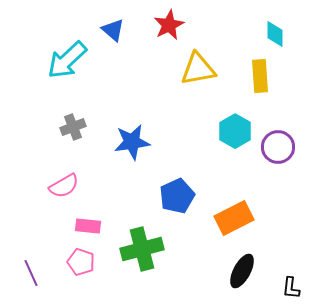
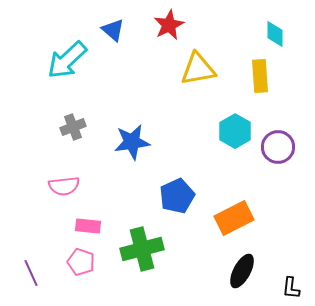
pink semicircle: rotated 24 degrees clockwise
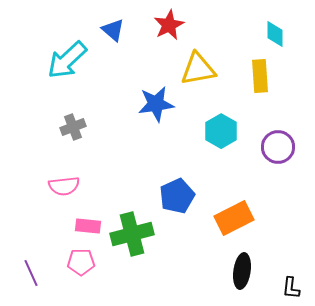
cyan hexagon: moved 14 px left
blue star: moved 24 px right, 38 px up
green cross: moved 10 px left, 15 px up
pink pentagon: rotated 20 degrees counterclockwise
black ellipse: rotated 20 degrees counterclockwise
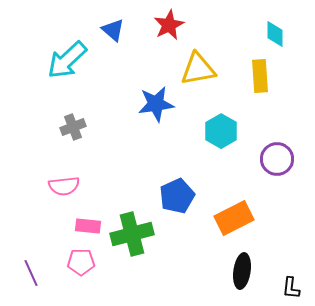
purple circle: moved 1 px left, 12 px down
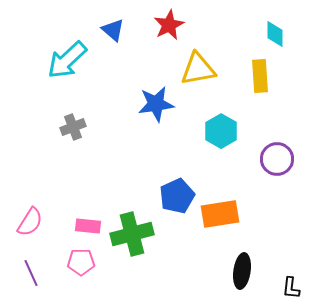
pink semicircle: moved 34 px left, 36 px down; rotated 52 degrees counterclockwise
orange rectangle: moved 14 px left, 4 px up; rotated 18 degrees clockwise
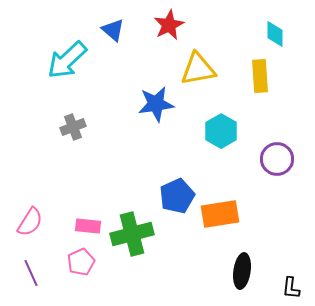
pink pentagon: rotated 24 degrees counterclockwise
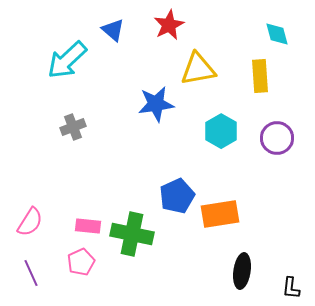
cyan diamond: moved 2 px right; rotated 16 degrees counterclockwise
purple circle: moved 21 px up
green cross: rotated 27 degrees clockwise
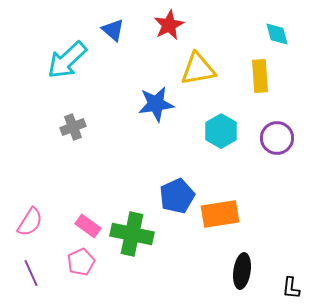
pink rectangle: rotated 30 degrees clockwise
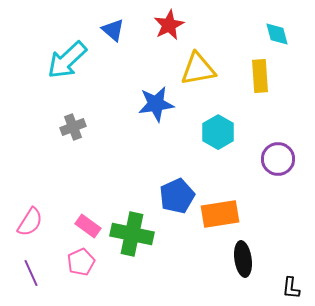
cyan hexagon: moved 3 px left, 1 px down
purple circle: moved 1 px right, 21 px down
black ellipse: moved 1 px right, 12 px up; rotated 16 degrees counterclockwise
